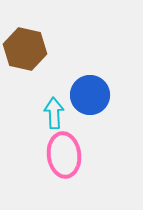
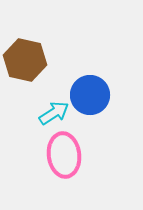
brown hexagon: moved 11 px down
cyan arrow: rotated 60 degrees clockwise
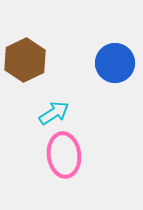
brown hexagon: rotated 21 degrees clockwise
blue circle: moved 25 px right, 32 px up
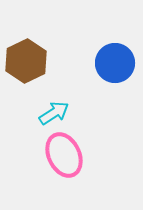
brown hexagon: moved 1 px right, 1 px down
pink ellipse: rotated 18 degrees counterclockwise
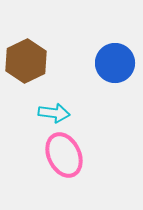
cyan arrow: rotated 40 degrees clockwise
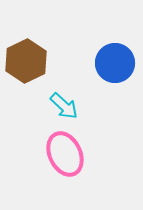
cyan arrow: moved 10 px right, 7 px up; rotated 36 degrees clockwise
pink ellipse: moved 1 px right, 1 px up
